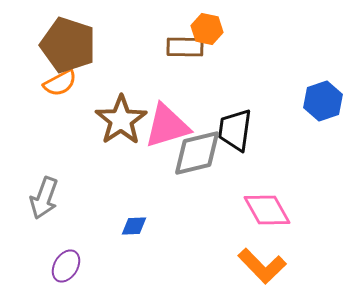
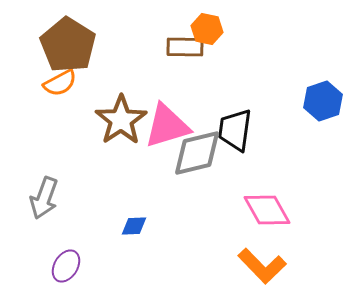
brown pentagon: rotated 14 degrees clockwise
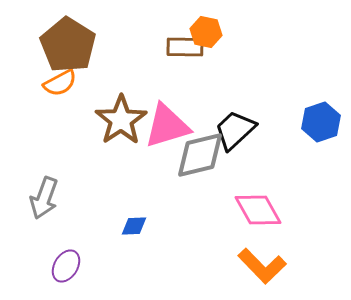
orange hexagon: moved 1 px left, 3 px down
blue hexagon: moved 2 px left, 21 px down
black trapezoid: rotated 39 degrees clockwise
gray diamond: moved 3 px right, 2 px down
pink diamond: moved 9 px left
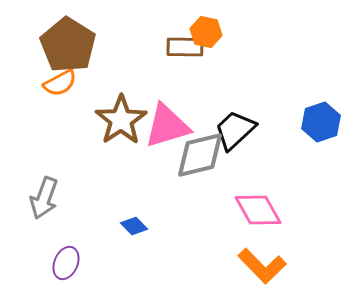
blue diamond: rotated 48 degrees clockwise
purple ellipse: moved 3 px up; rotated 8 degrees counterclockwise
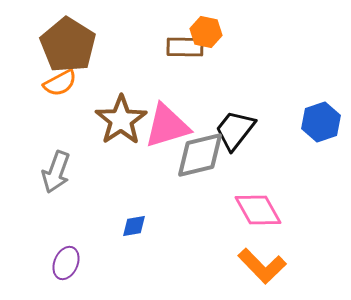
black trapezoid: rotated 9 degrees counterclockwise
gray arrow: moved 12 px right, 26 px up
blue diamond: rotated 56 degrees counterclockwise
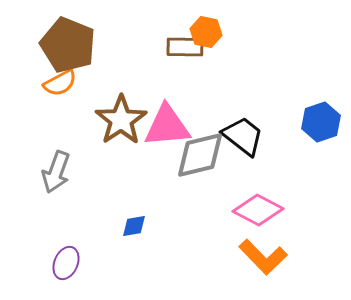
brown pentagon: rotated 10 degrees counterclockwise
pink triangle: rotated 12 degrees clockwise
black trapezoid: moved 8 px right, 6 px down; rotated 90 degrees clockwise
pink diamond: rotated 33 degrees counterclockwise
orange L-shape: moved 1 px right, 9 px up
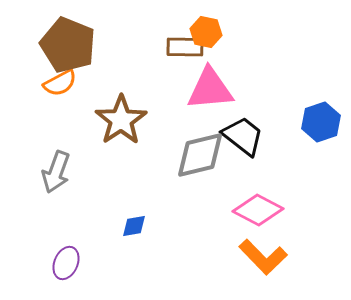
pink triangle: moved 43 px right, 37 px up
